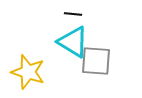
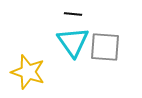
cyan triangle: rotated 24 degrees clockwise
gray square: moved 9 px right, 14 px up
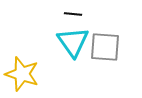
yellow star: moved 6 px left, 2 px down
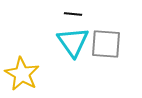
gray square: moved 1 px right, 3 px up
yellow star: rotated 12 degrees clockwise
